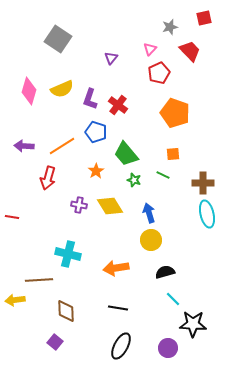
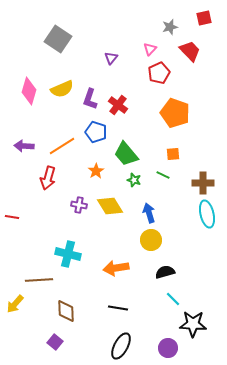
yellow arrow: moved 4 px down; rotated 42 degrees counterclockwise
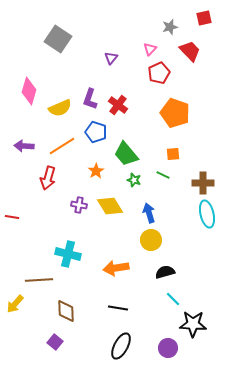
yellow semicircle: moved 2 px left, 19 px down
